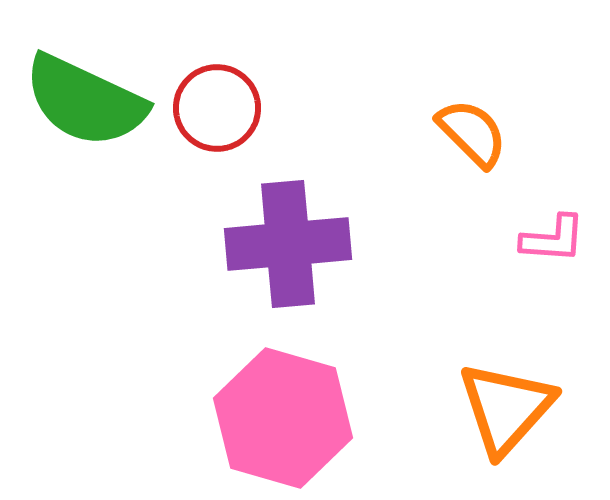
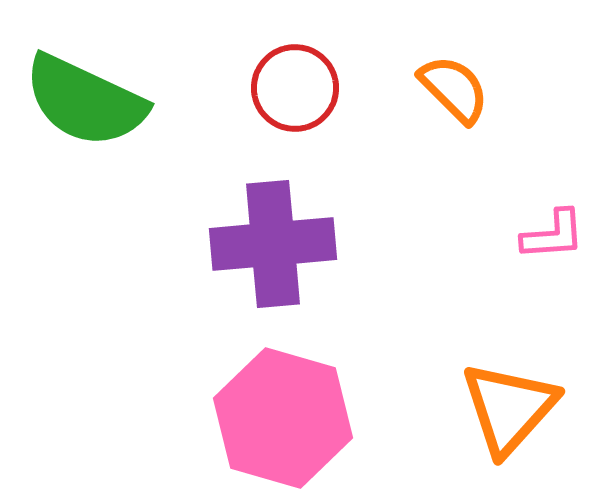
red circle: moved 78 px right, 20 px up
orange semicircle: moved 18 px left, 44 px up
pink L-shape: moved 4 px up; rotated 8 degrees counterclockwise
purple cross: moved 15 px left
orange triangle: moved 3 px right
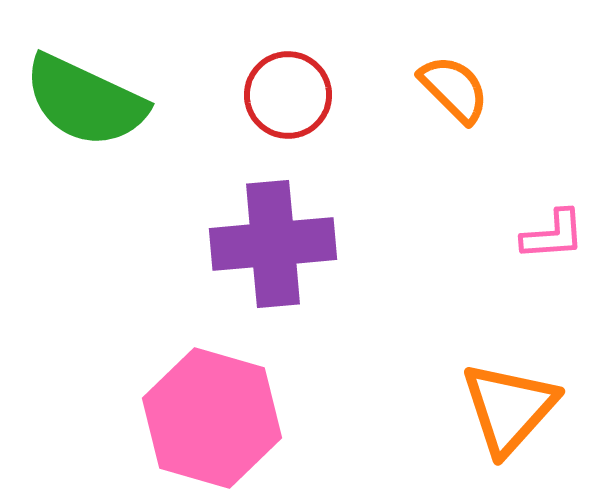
red circle: moved 7 px left, 7 px down
pink hexagon: moved 71 px left
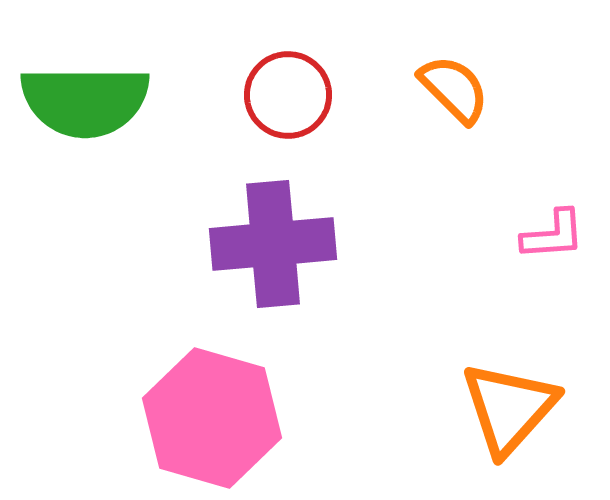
green semicircle: rotated 25 degrees counterclockwise
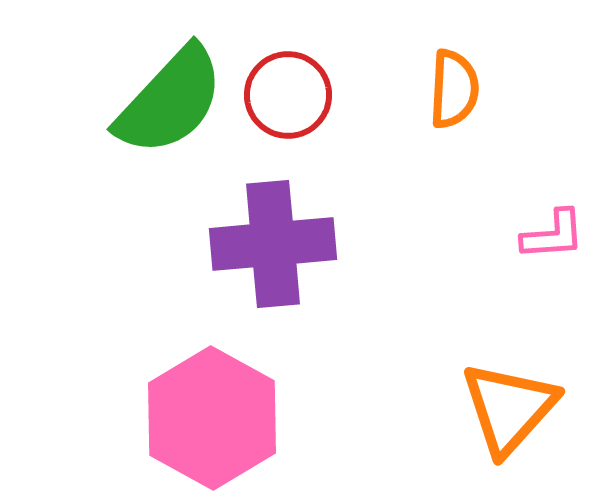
orange semicircle: rotated 48 degrees clockwise
green semicircle: moved 85 px right; rotated 47 degrees counterclockwise
pink hexagon: rotated 13 degrees clockwise
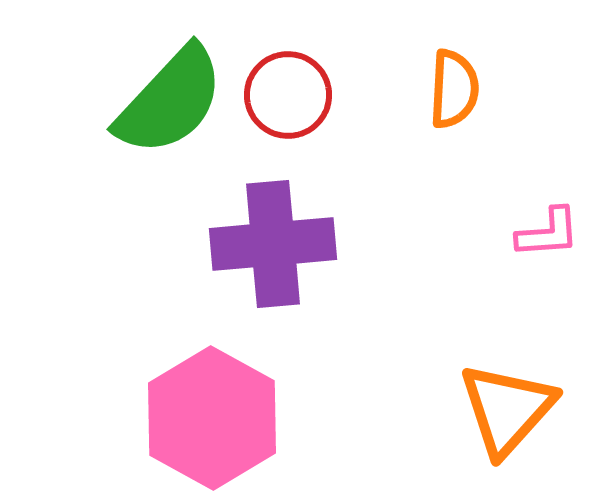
pink L-shape: moved 5 px left, 2 px up
orange triangle: moved 2 px left, 1 px down
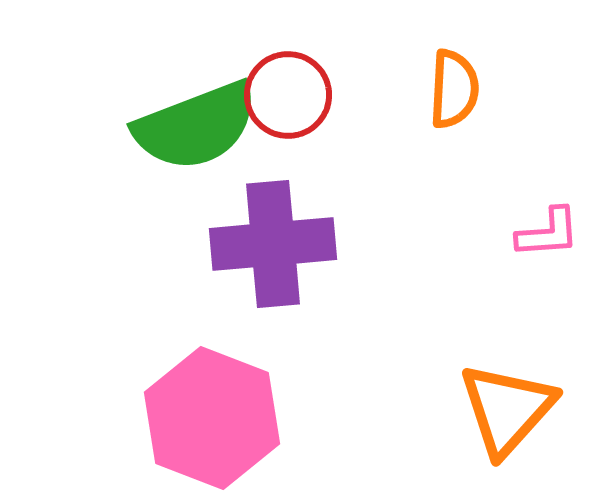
green semicircle: moved 26 px right, 25 px down; rotated 26 degrees clockwise
pink hexagon: rotated 8 degrees counterclockwise
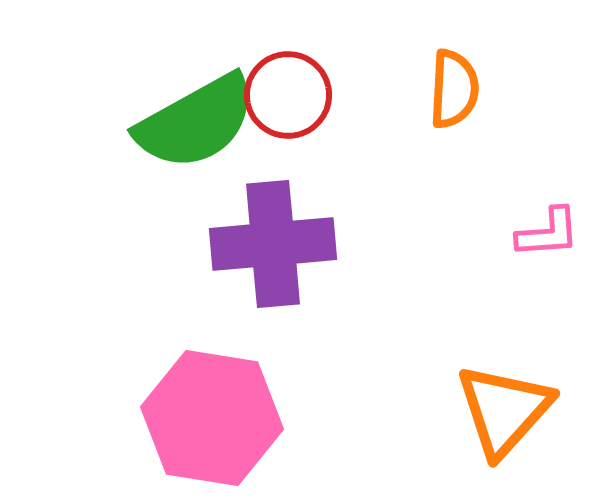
green semicircle: moved 4 px up; rotated 8 degrees counterclockwise
orange triangle: moved 3 px left, 1 px down
pink hexagon: rotated 12 degrees counterclockwise
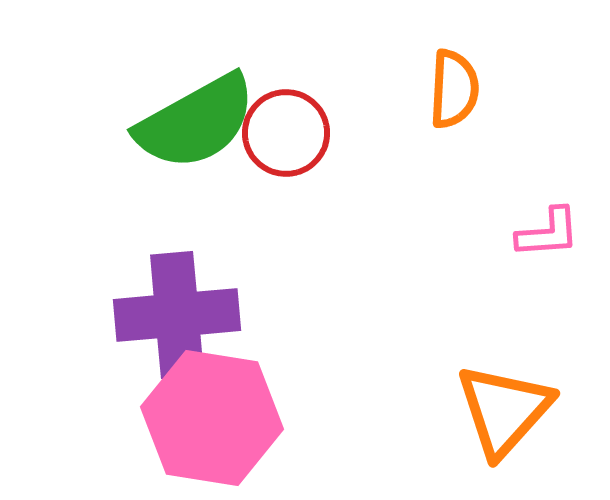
red circle: moved 2 px left, 38 px down
purple cross: moved 96 px left, 71 px down
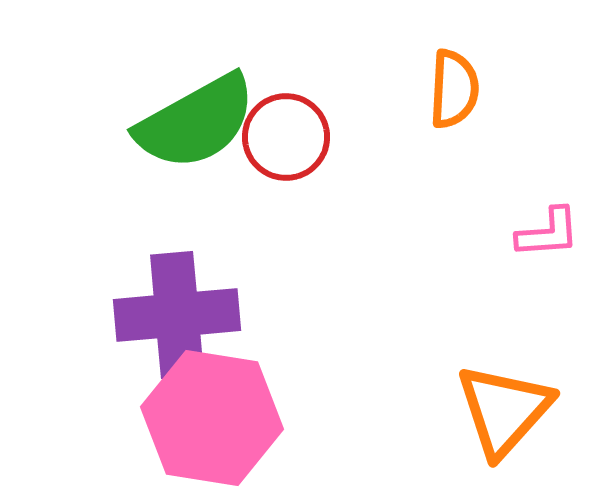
red circle: moved 4 px down
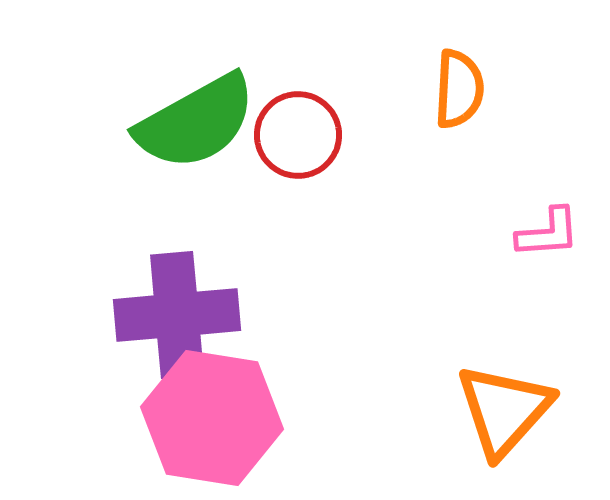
orange semicircle: moved 5 px right
red circle: moved 12 px right, 2 px up
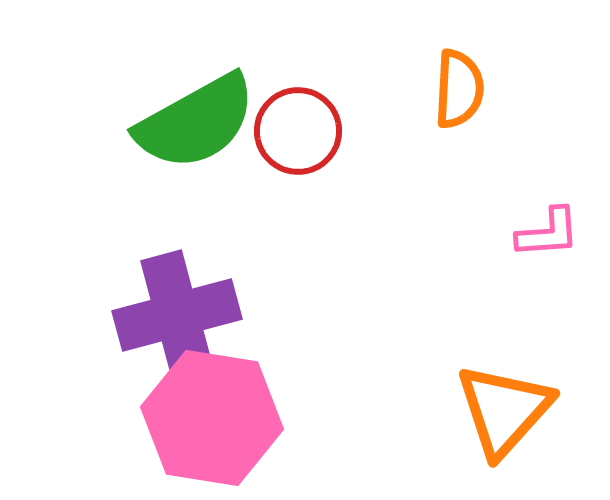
red circle: moved 4 px up
purple cross: rotated 10 degrees counterclockwise
